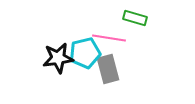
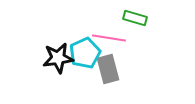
cyan pentagon: rotated 12 degrees counterclockwise
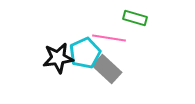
gray rectangle: moved 1 px left; rotated 32 degrees counterclockwise
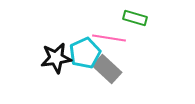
black star: moved 2 px left
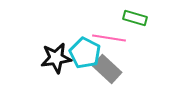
cyan pentagon: rotated 20 degrees counterclockwise
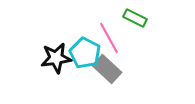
green rectangle: rotated 10 degrees clockwise
pink line: rotated 52 degrees clockwise
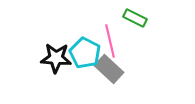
pink line: moved 1 px right, 3 px down; rotated 16 degrees clockwise
black star: rotated 12 degrees clockwise
gray rectangle: moved 2 px right
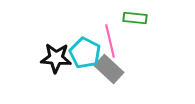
green rectangle: rotated 20 degrees counterclockwise
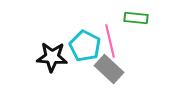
green rectangle: moved 1 px right
cyan pentagon: moved 7 px up
black star: moved 4 px left, 1 px up
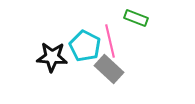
green rectangle: rotated 15 degrees clockwise
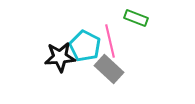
black star: moved 8 px right; rotated 8 degrees counterclockwise
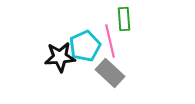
green rectangle: moved 12 px left, 1 px down; rotated 65 degrees clockwise
cyan pentagon: rotated 20 degrees clockwise
gray rectangle: moved 1 px right, 4 px down
